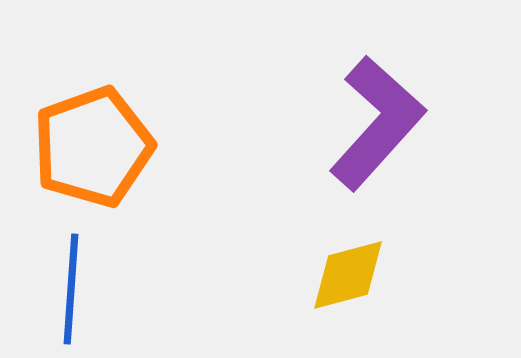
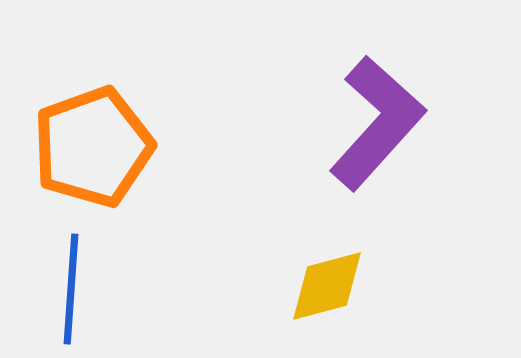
yellow diamond: moved 21 px left, 11 px down
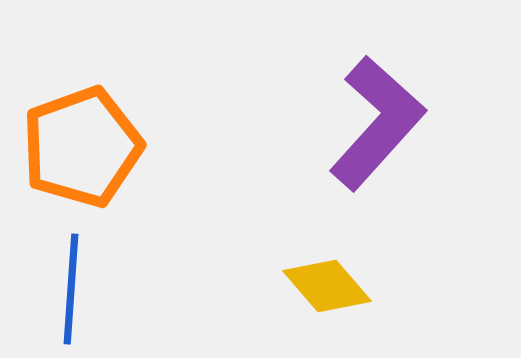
orange pentagon: moved 11 px left
yellow diamond: rotated 64 degrees clockwise
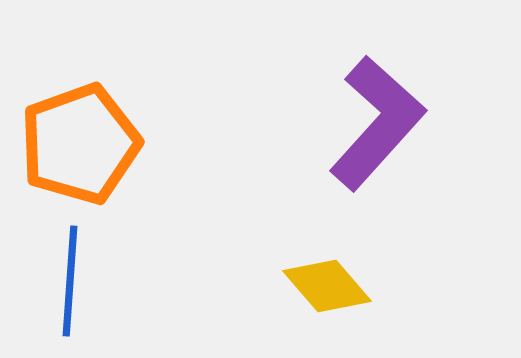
orange pentagon: moved 2 px left, 3 px up
blue line: moved 1 px left, 8 px up
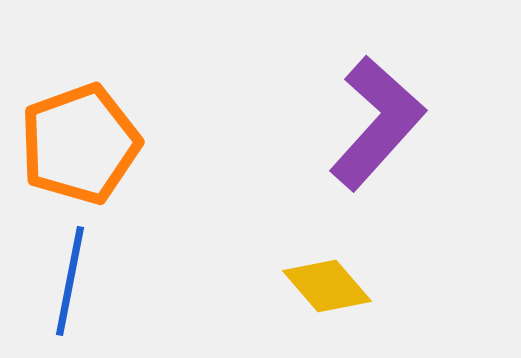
blue line: rotated 7 degrees clockwise
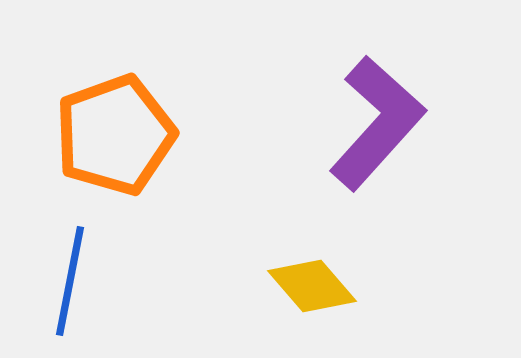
orange pentagon: moved 35 px right, 9 px up
yellow diamond: moved 15 px left
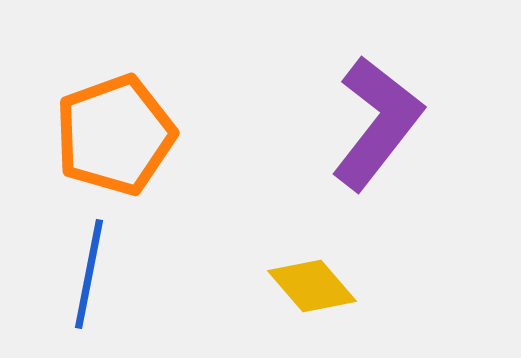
purple L-shape: rotated 4 degrees counterclockwise
blue line: moved 19 px right, 7 px up
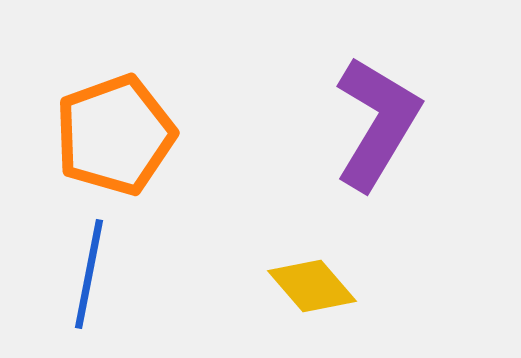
purple L-shape: rotated 7 degrees counterclockwise
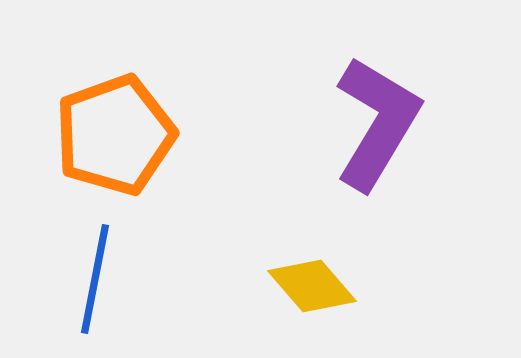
blue line: moved 6 px right, 5 px down
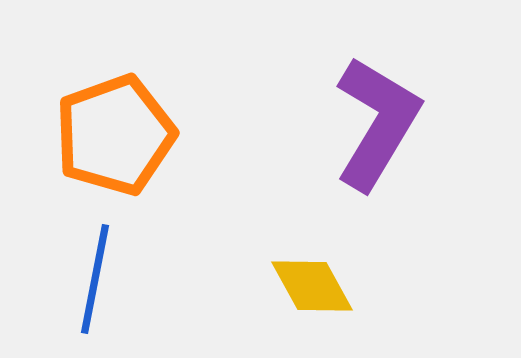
yellow diamond: rotated 12 degrees clockwise
